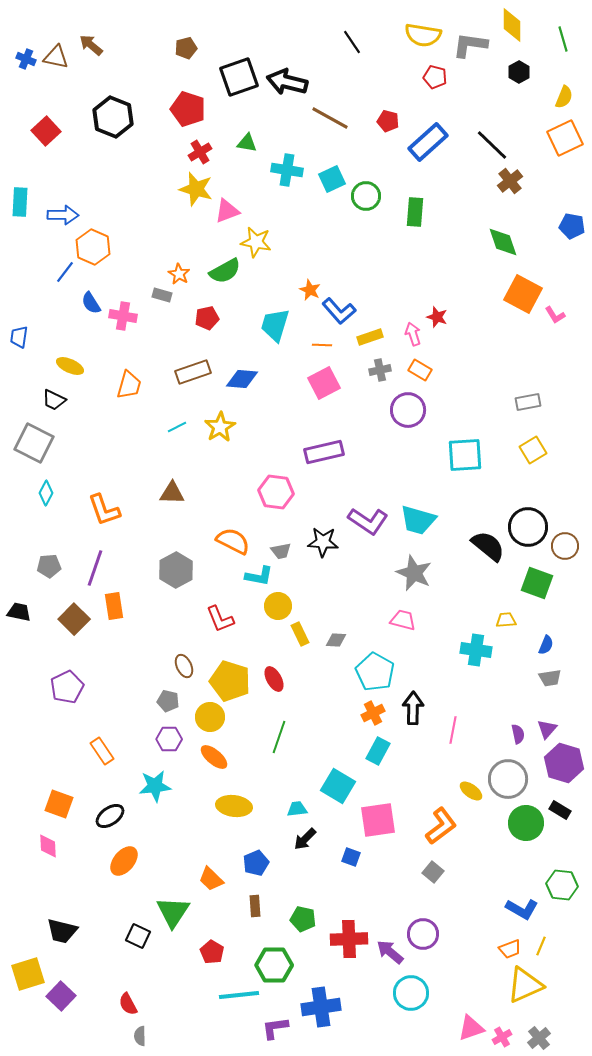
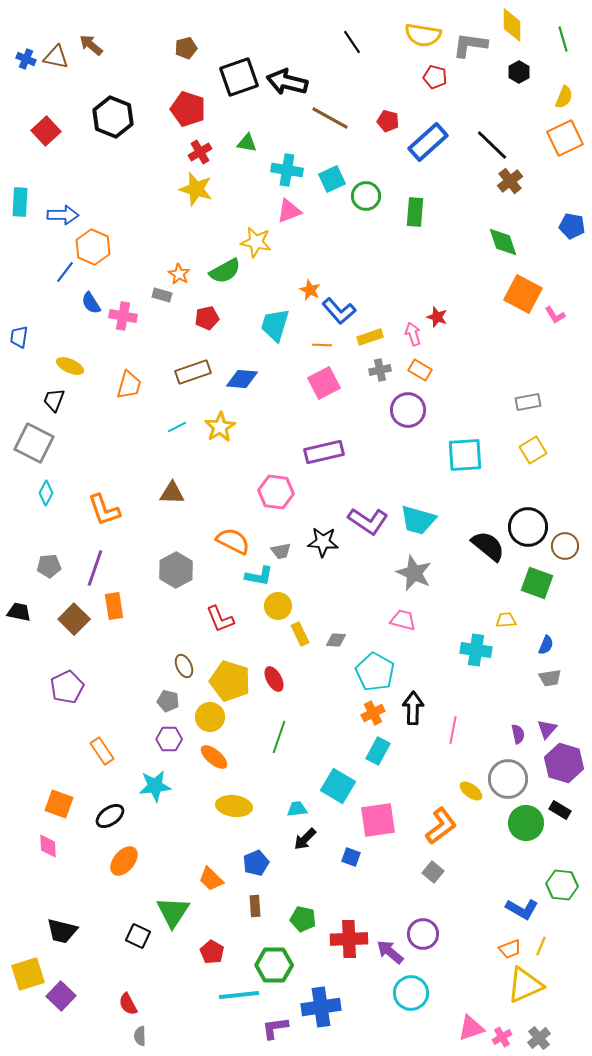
pink triangle at (227, 211): moved 62 px right
black trapezoid at (54, 400): rotated 85 degrees clockwise
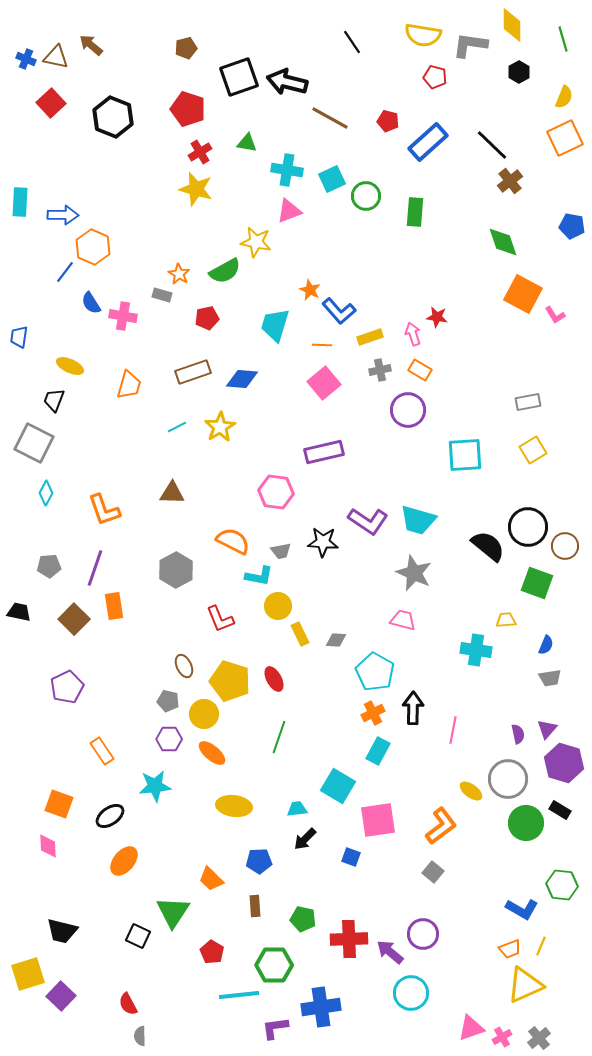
red square at (46, 131): moved 5 px right, 28 px up
red star at (437, 317): rotated 10 degrees counterclockwise
pink square at (324, 383): rotated 12 degrees counterclockwise
yellow circle at (210, 717): moved 6 px left, 3 px up
orange ellipse at (214, 757): moved 2 px left, 4 px up
blue pentagon at (256, 863): moved 3 px right, 2 px up; rotated 20 degrees clockwise
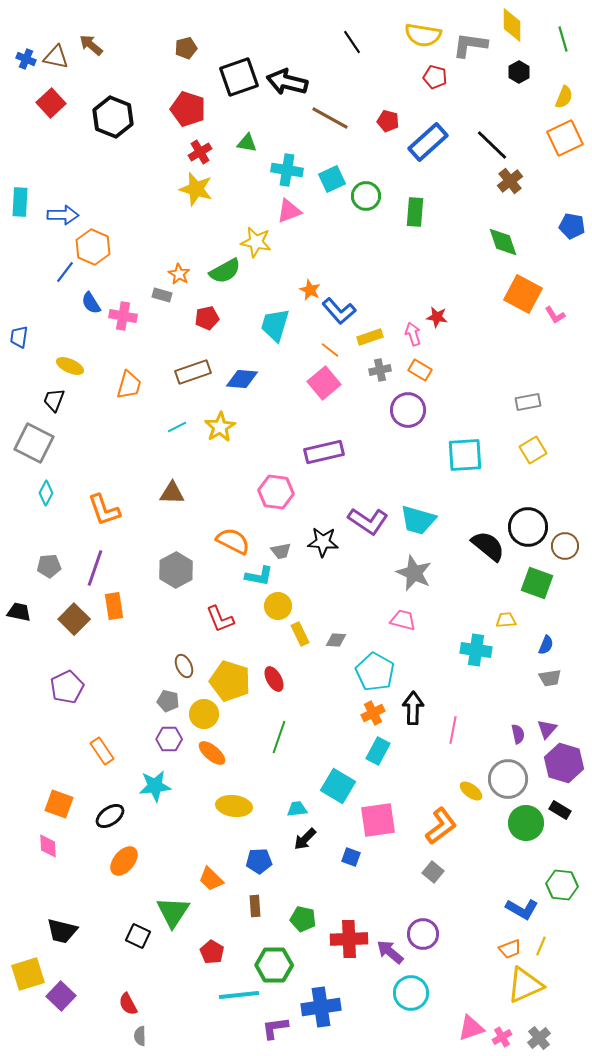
orange line at (322, 345): moved 8 px right, 5 px down; rotated 36 degrees clockwise
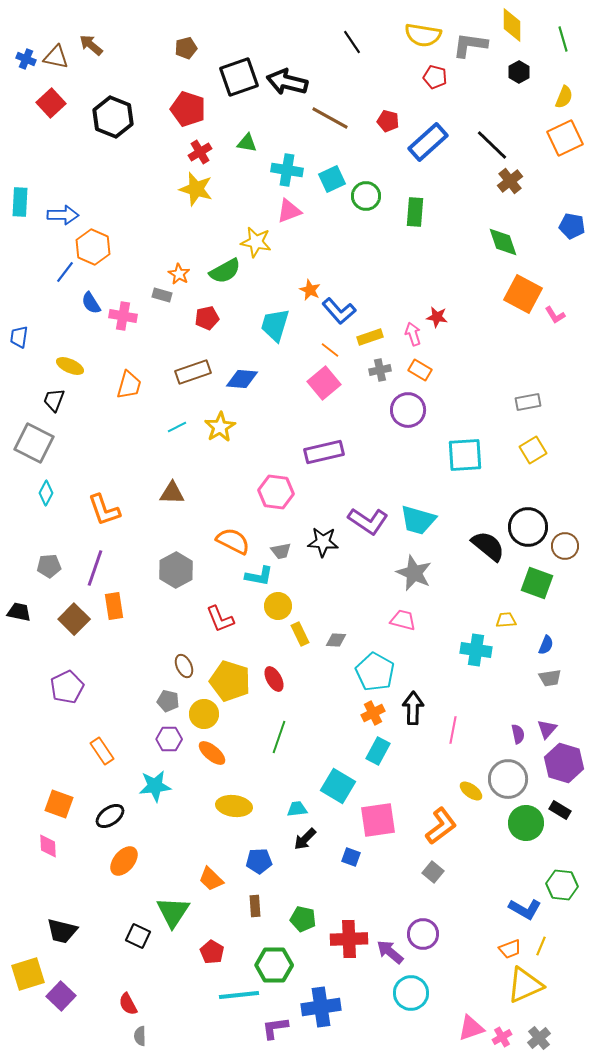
blue L-shape at (522, 909): moved 3 px right
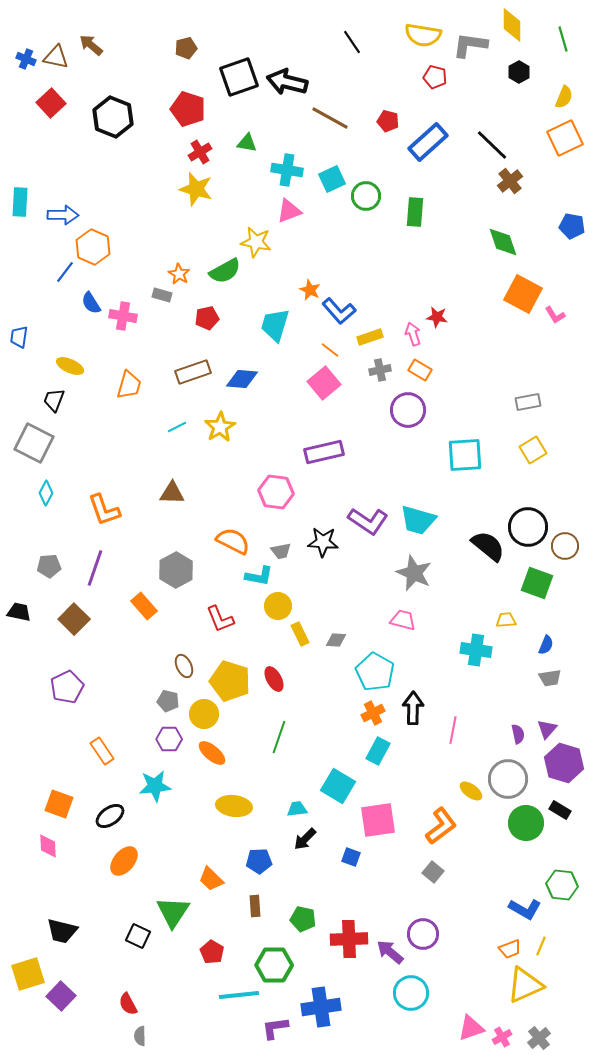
orange rectangle at (114, 606): moved 30 px right; rotated 32 degrees counterclockwise
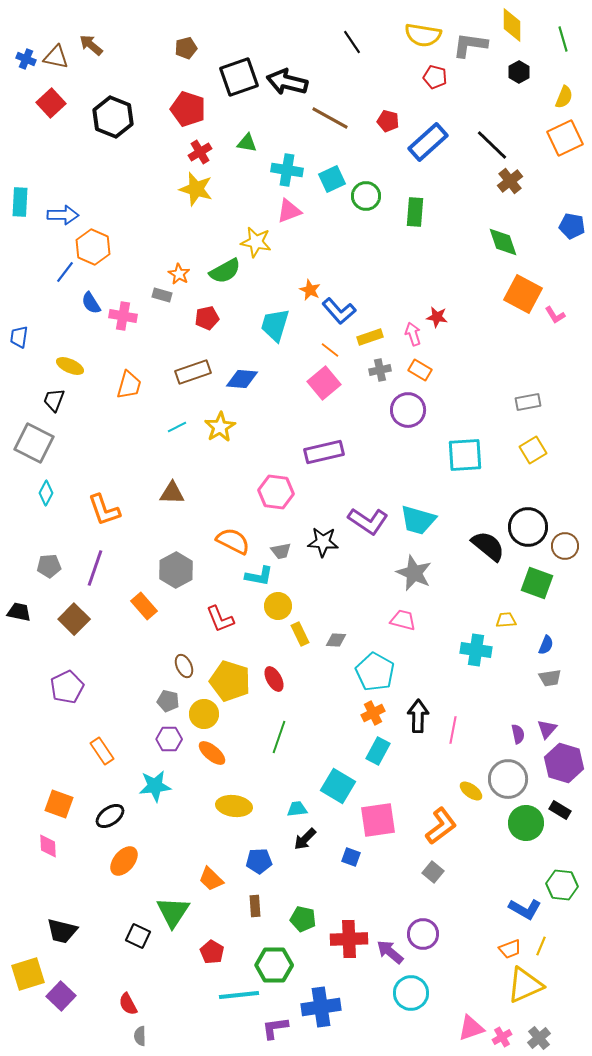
black arrow at (413, 708): moved 5 px right, 8 px down
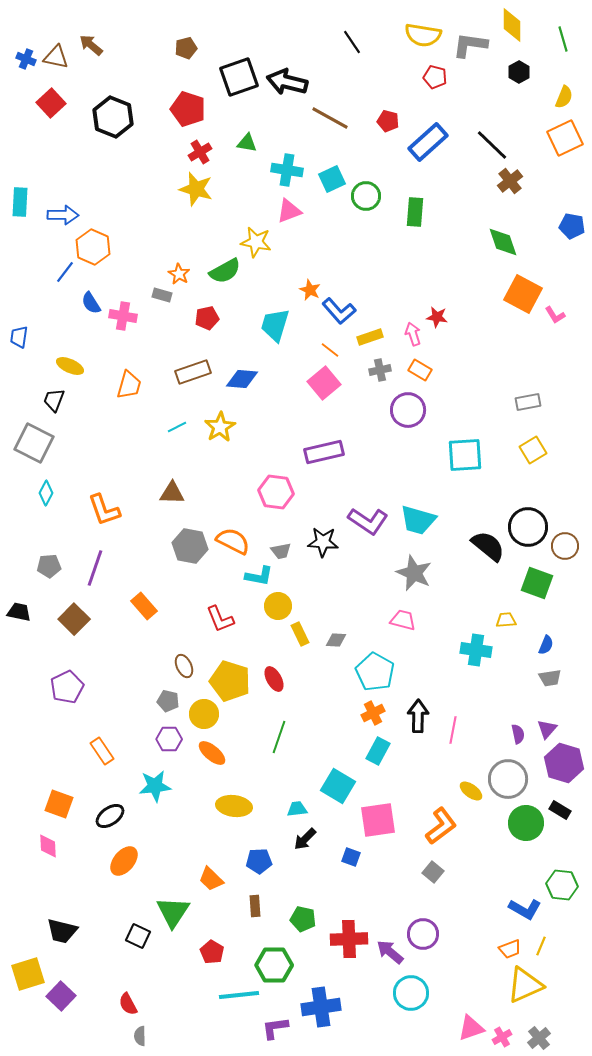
gray hexagon at (176, 570): moved 14 px right, 24 px up; rotated 20 degrees counterclockwise
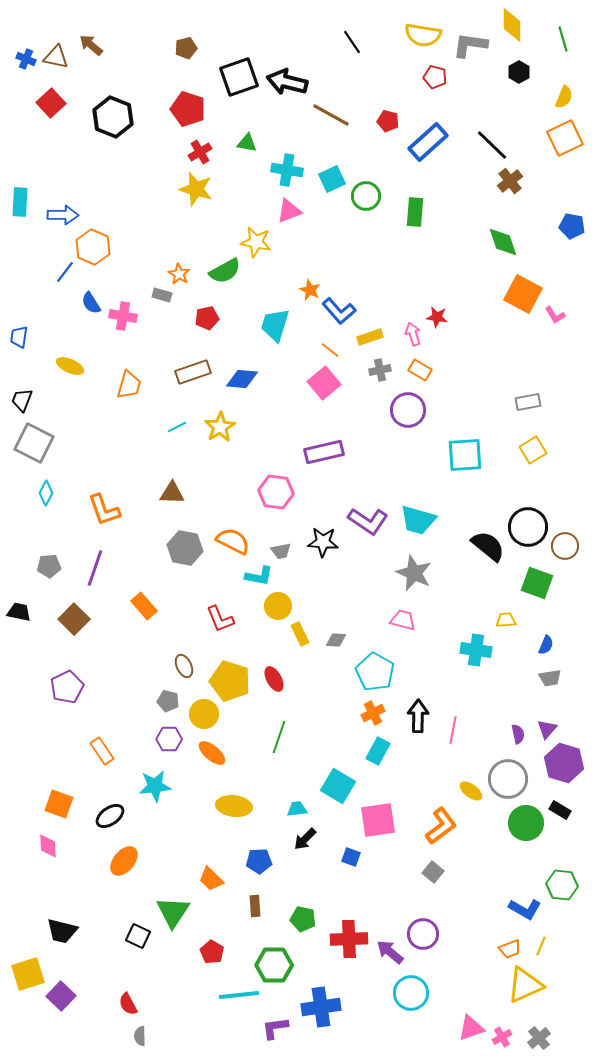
brown line at (330, 118): moved 1 px right, 3 px up
black trapezoid at (54, 400): moved 32 px left
gray hexagon at (190, 546): moved 5 px left, 2 px down
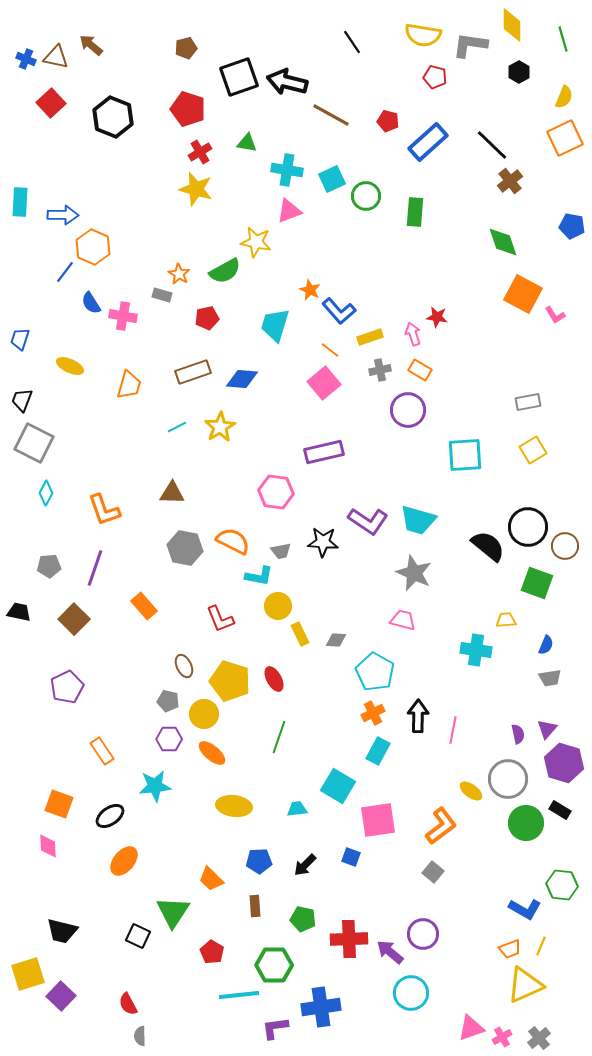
blue trapezoid at (19, 337): moved 1 px right, 2 px down; rotated 10 degrees clockwise
black arrow at (305, 839): moved 26 px down
